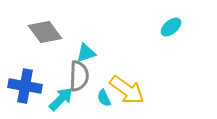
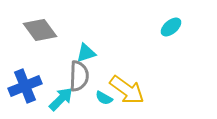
gray diamond: moved 5 px left, 2 px up
blue cross: rotated 32 degrees counterclockwise
cyan semicircle: rotated 36 degrees counterclockwise
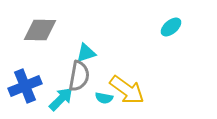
gray diamond: rotated 52 degrees counterclockwise
gray semicircle: rotated 8 degrees clockwise
cyan semicircle: rotated 18 degrees counterclockwise
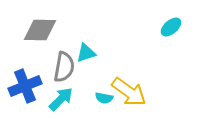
gray semicircle: moved 15 px left, 9 px up
yellow arrow: moved 2 px right, 2 px down
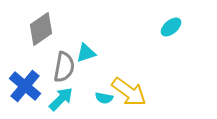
gray diamond: moved 1 px right, 1 px up; rotated 36 degrees counterclockwise
blue cross: rotated 28 degrees counterclockwise
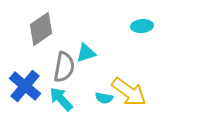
cyan ellipse: moved 29 px left, 1 px up; rotated 35 degrees clockwise
cyan arrow: rotated 88 degrees counterclockwise
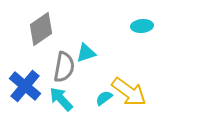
cyan semicircle: rotated 132 degrees clockwise
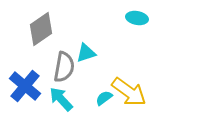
cyan ellipse: moved 5 px left, 8 px up; rotated 15 degrees clockwise
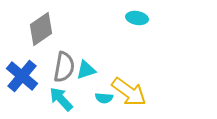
cyan triangle: moved 17 px down
blue cross: moved 3 px left, 10 px up
cyan semicircle: rotated 138 degrees counterclockwise
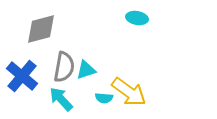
gray diamond: rotated 20 degrees clockwise
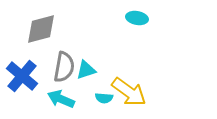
cyan arrow: rotated 24 degrees counterclockwise
